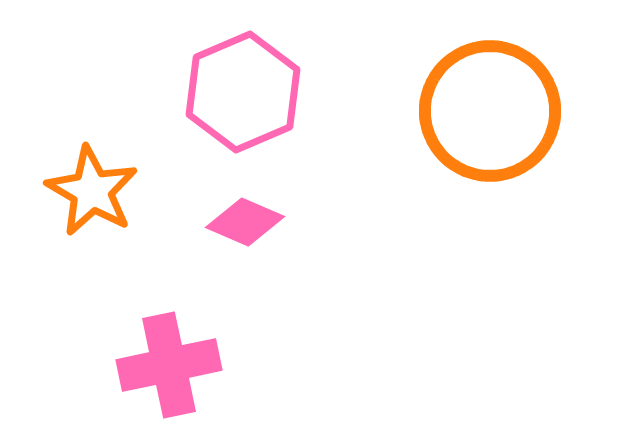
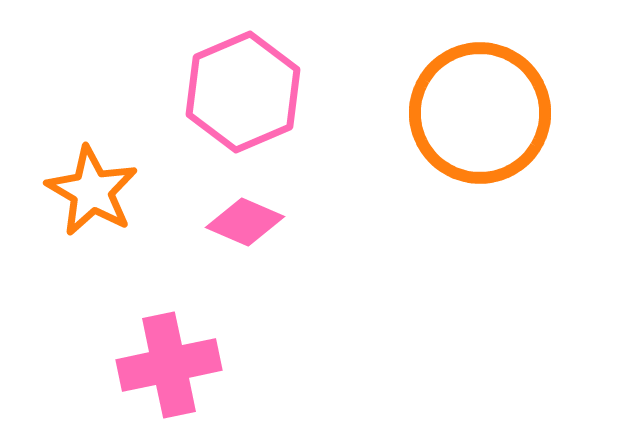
orange circle: moved 10 px left, 2 px down
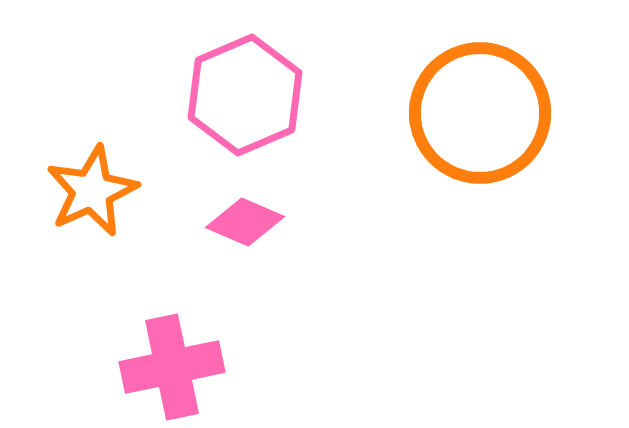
pink hexagon: moved 2 px right, 3 px down
orange star: rotated 18 degrees clockwise
pink cross: moved 3 px right, 2 px down
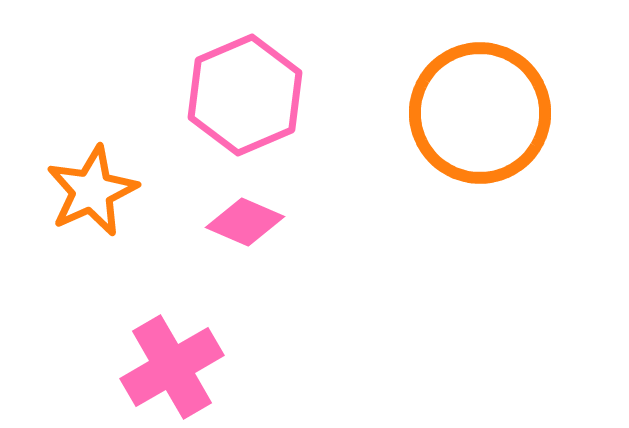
pink cross: rotated 18 degrees counterclockwise
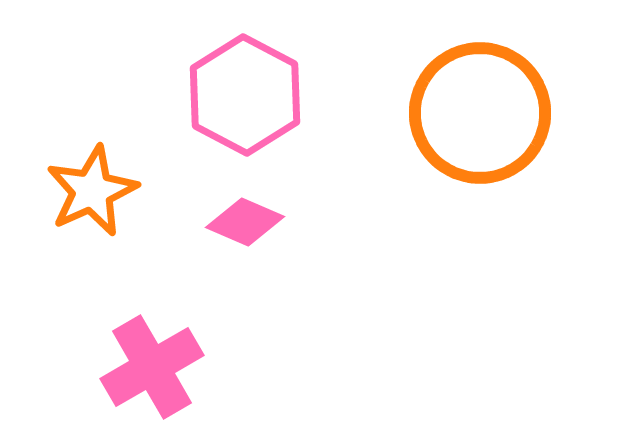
pink hexagon: rotated 9 degrees counterclockwise
pink cross: moved 20 px left
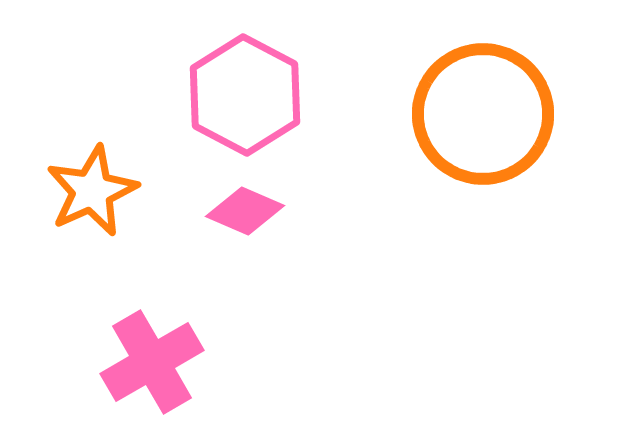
orange circle: moved 3 px right, 1 px down
pink diamond: moved 11 px up
pink cross: moved 5 px up
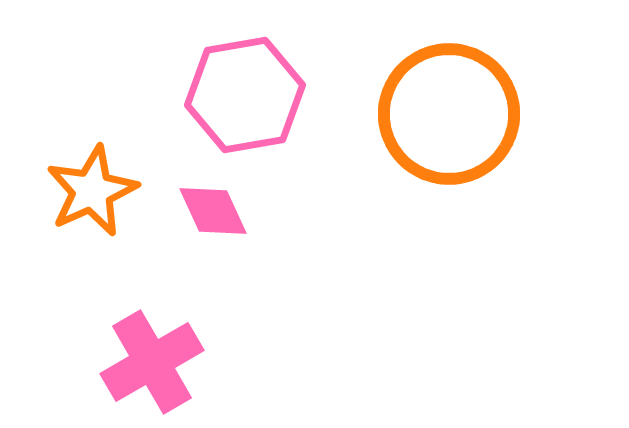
pink hexagon: rotated 22 degrees clockwise
orange circle: moved 34 px left
pink diamond: moved 32 px left; rotated 42 degrees clockwise
